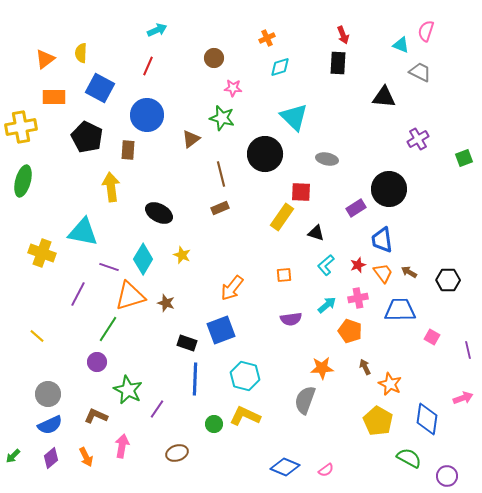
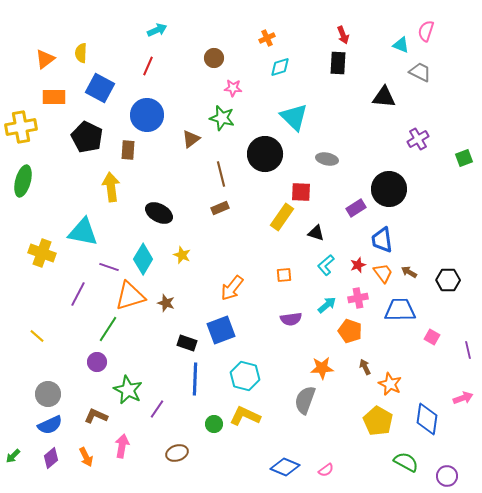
green semicircle at (409, 458): moved 3 px left, 4 px down
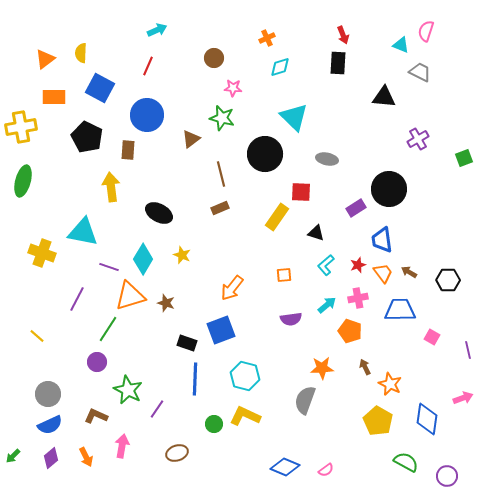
yellow rectangle at (282, 217): moved 5 px left
purple line at (78, 294): moved 1 px left, 5 px down
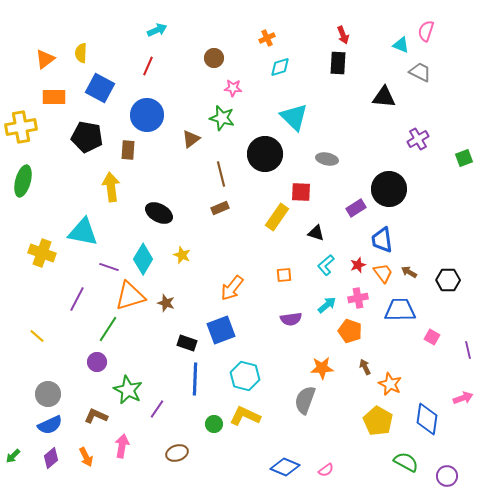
black pentagon at (87, 137): rotated 16 degrees counterclockwise
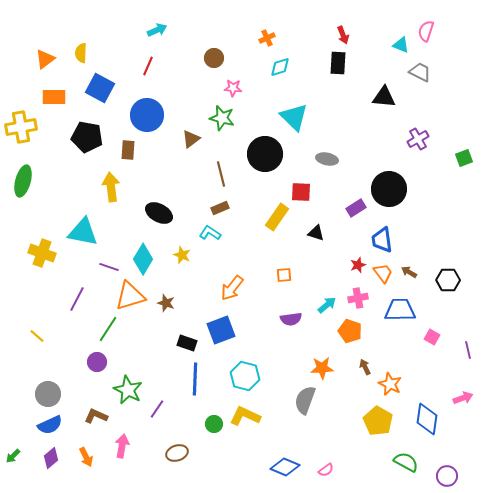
cyan L-shape at (326, 265): moved 116 px left, 32 px up; rotated 75 degrees clockwise
